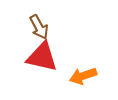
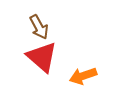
red triangle: rotated 28 degrees clockwise
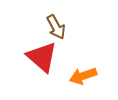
brown arrow: moved 17 px right
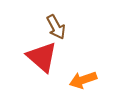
orange arrow: moved 4 px down
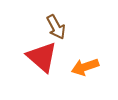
orange arrow: moved 2 px right, 13 px up
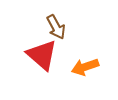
red triangle: moved 2 px up
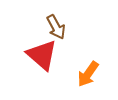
orange arrow: moved 3 px right, 7 px down; rotated 36 degrees counterclockwise
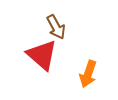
orange arrow: rotated 16 degrees counterclockwise
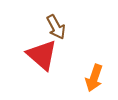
orange arrow: moved 6 px right, 4 px down
